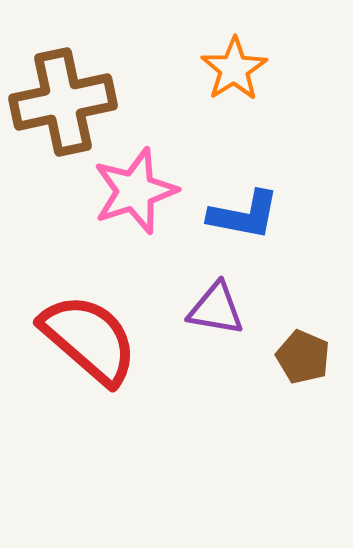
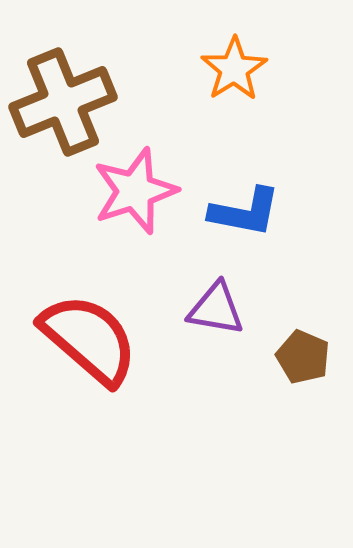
brown cross: rotated 10 degrees counterclockwise
blue L-shape: moved 1 px right, 3 px up
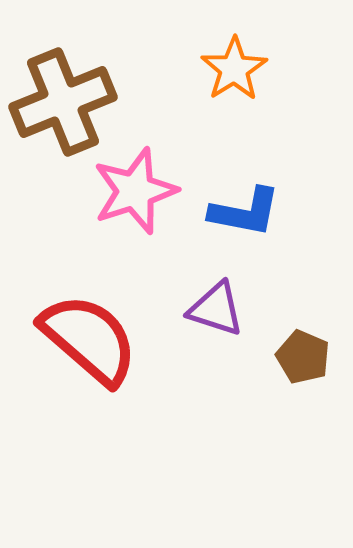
purple triangle: rotated 8 degrees clockwise
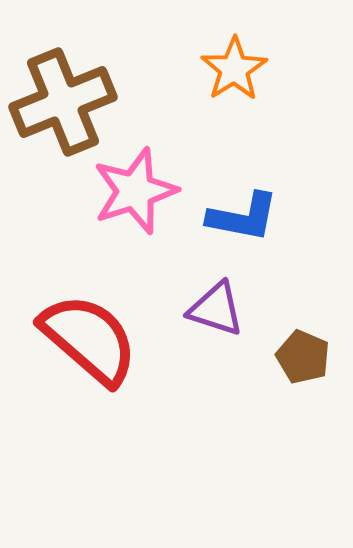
blue L-shape: moved 2 px left, 5 px down
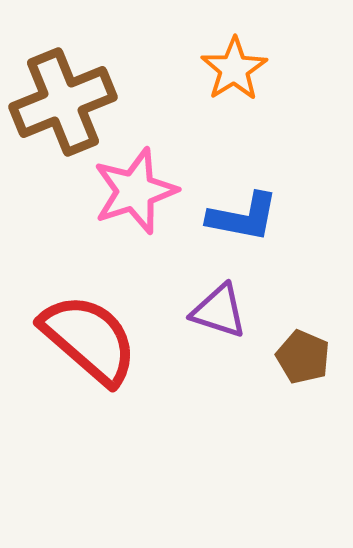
purple triangle: moved 3 px right, 2 px down
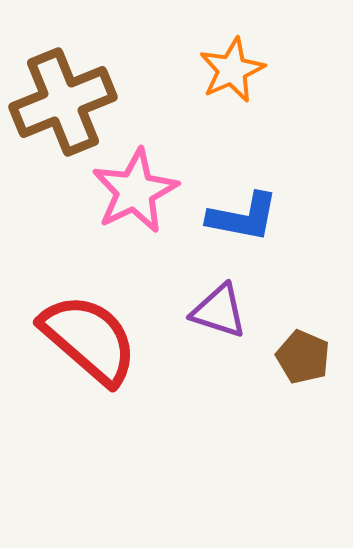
orange star: moved 2 px left, 1 px down; rotated 8 degrees clockwise
pink star: rotated 8 degrees counterclockwise
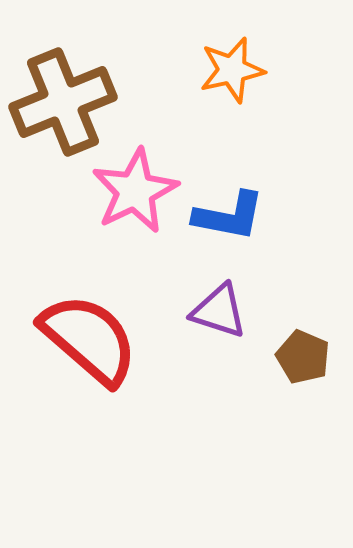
orange star: rotated 12 degrees clockwise
blue L-shape: moved 14 px left, 1 px up
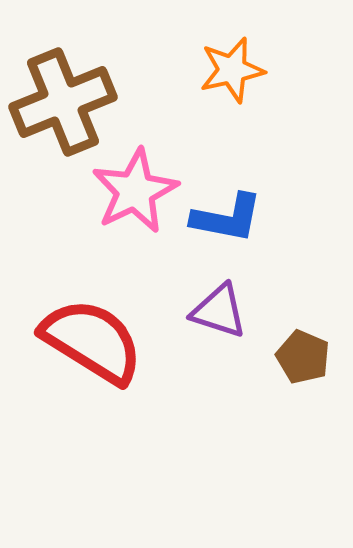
blue L-shape: moved 2 px left, 2 px down
red semicircle: moved 3 px right, 2 px down; rotated 9 degrees counterclockwise
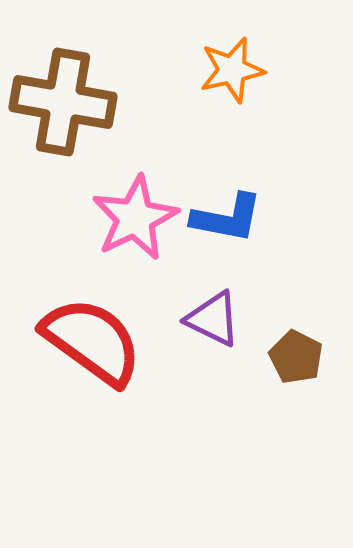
brown cross: rotated 32 degrees clockwise
pink star: moved 27 px down
purple triangle: moved 6 px left, 8 px down; rotated 8 degrees clockwise
red semicircle: rotated 4 degrees clockwise
brown pentagon: moved 7 px left; rotated 4 degrees clockwise
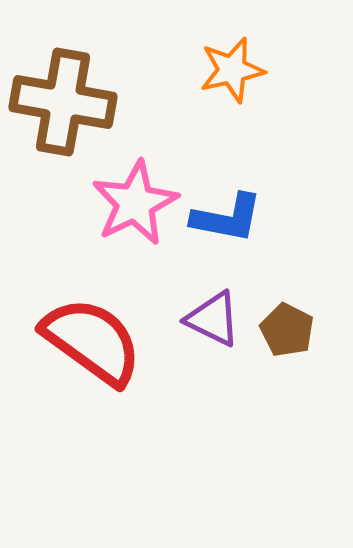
pink star: moved 15 px up
brown pentagon: moved 9 px left, 27 px up
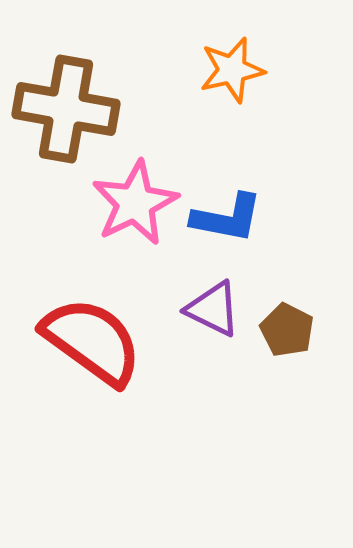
brown cross: moved 3 px right, 7 px down
purple triangle: moved 10 px up
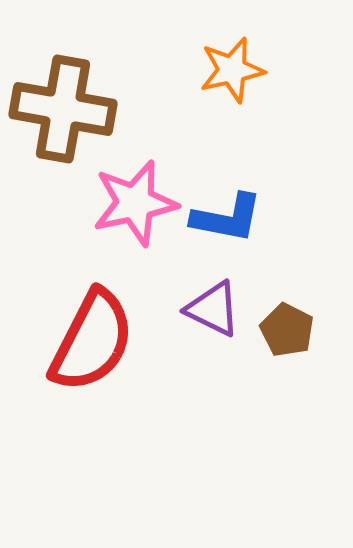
brown cross: moved 3 px left
pink star: rotated 14 degrees clockwise
red semicircle: rotated 81 degrees clockwise
